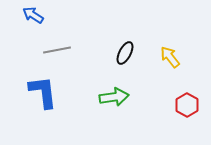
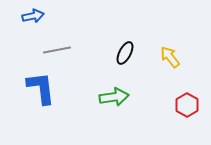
blue arrow: moved 1 px down; rotated 135 degrees clockwise
blue L-shape: moved 2 px left, 4 px up
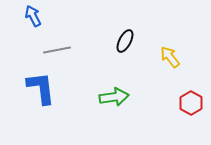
blue arrow: rotated 105 degrees counterclockwise
black ellipse: moved 12 px up
red hexagon: moved 4 px right, 2 px up
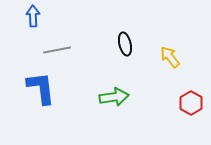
blue arrow: rotated 25 degrees clockwise
black ellipse: moved 3 px down; rotated 40 degrees counterclockwise
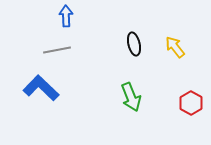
blue arrow: moved 33 px right
black ellipse: moved 9 px right
yellow arrow: moved 5 px right, 10 px up
blue L-shape: rotated 39 degrees counterclockwise
green arrow: moved 17 px right; rotated 76 degrees clockwise
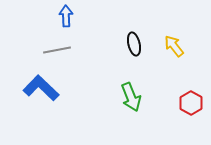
yellow arrow: moved 1 px left, 1 px up
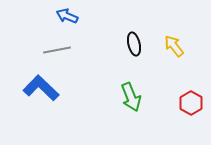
blue arrow: moved 1 px right; rotated 65 degrees counterclockwise
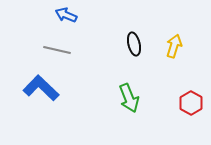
blue arrow: moved 1 px left, 1 px up
yellow arrow: rotated 55 degrees clockwise
gray line: rotated 24 degrees clockwise
green arrow: moved 2 px left, 1 px down
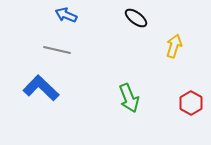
black ellipse: moved 2 px right, 26 px up; rotated 40 degrees counterclockwise
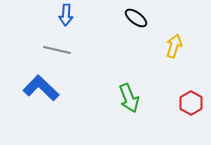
blue arrow: rotated 110 degrees counterclockwise
